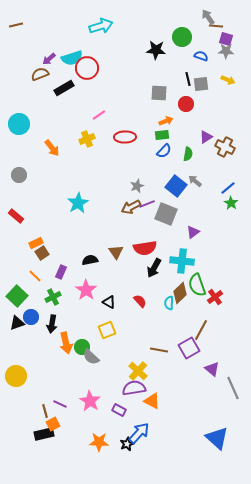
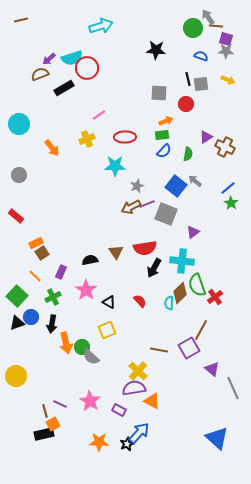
brown line at (16, 25): moved 5 px right, 5 px up
green circle at (182, 37): moved 11 px right, 9 px up
cyan star at (78, 203): moved 37 px right, 37 px up; rotated 30 degrees clockwise
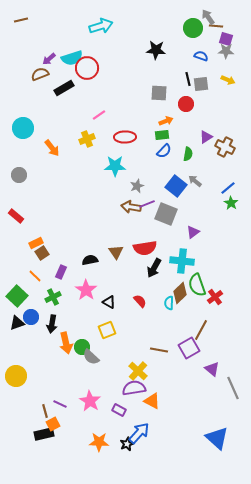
cyan circle at (19, 124): moved 4 px right, 4 px down
brown arrow at (131, 207): rotated 36 degrees clockwise
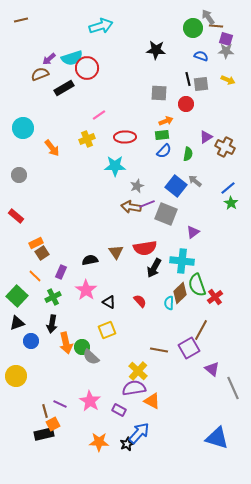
blue circle at (31, 317): moved 24 px down
blue triangle at (217, 438): rotated 25 degrees counterclockwise
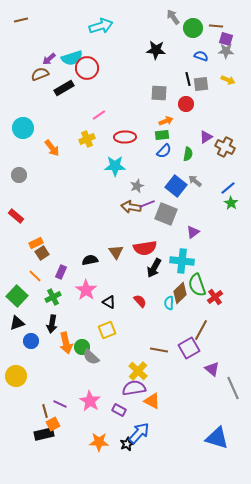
gray arrow at (208, 17): moved 35 px left
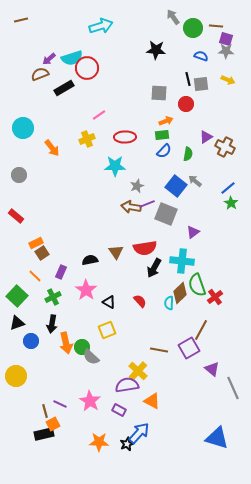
purple semicircle at (134, 388): moved 7 px left, 3 px up
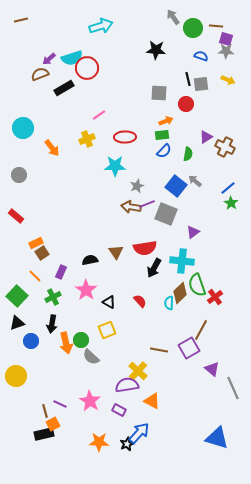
green circle at (82, 347): moved 1 px left, 7 px up
